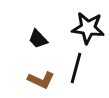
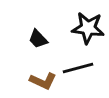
black line: moved 2 px right; rotated 60 degrees clockwise
brown L-shape: moved 2 px right, 1 px down
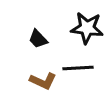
black star: moved 1 px left
black line: rotated 12 degrees clockwise
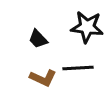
black star: moved 1 px up
brown L-shape: moved 3 px up
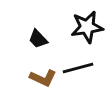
black star: rotated 16 degrees counterclockwise
black line: rotated 12 degrees counterclockwise
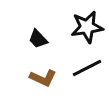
black line: moved 9 px right; rotated 12 degrees counterclockwise
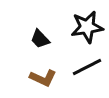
black trapezoid: moved 2 px right
black line: moved 1 px up
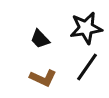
black star: moved 1 px left, 1 px down
black line: rotated 28 degrees counterclockwise
